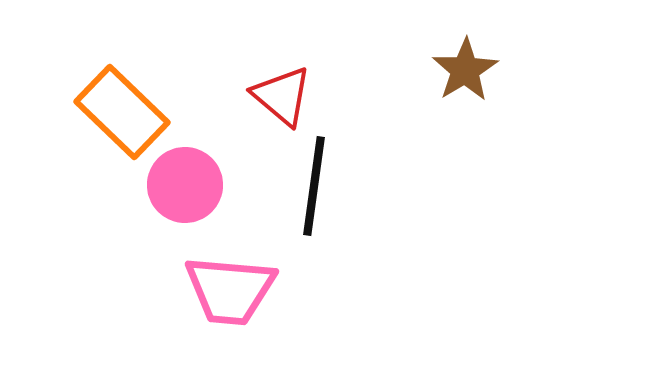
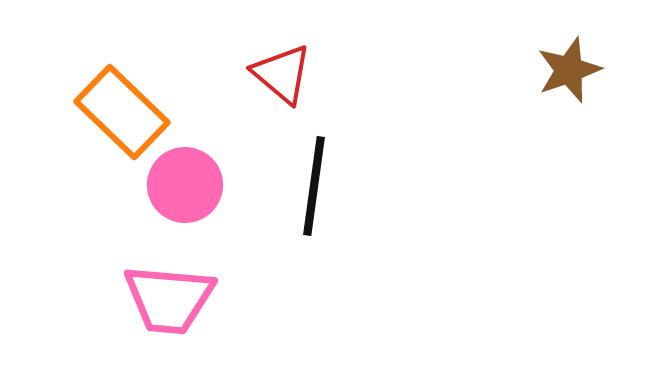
brown star: moved 104 px right; rotated 12 degrees clockwise
red triangle: moved 22 px up
pink trapezoid: moved 61 px left, 9 px down
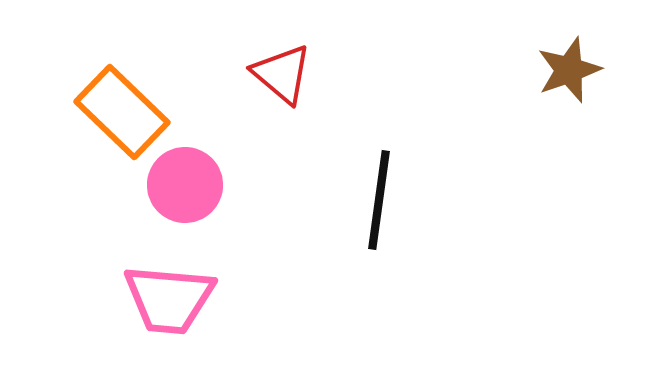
black line: moved 65 px right, 14 px down
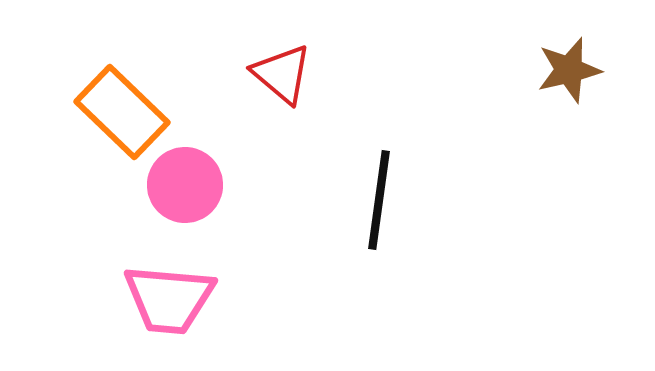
brown star: rotated 6 degrees clockwise
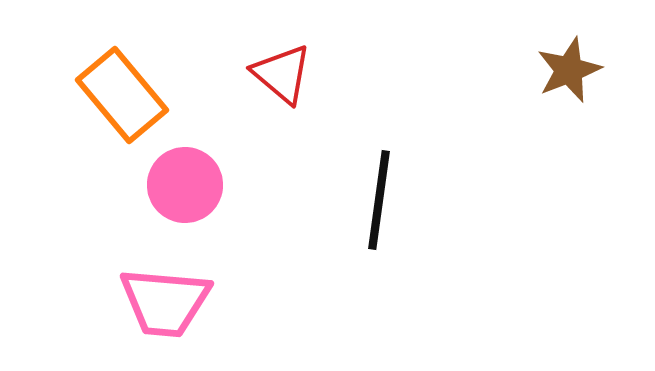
brown star: rotated 8 degrees counterclockwise
orange rectangle: moved 17 px up; rotated 6 degrees clockwise
pink trapezoid: moved 4 px left, 3 px down
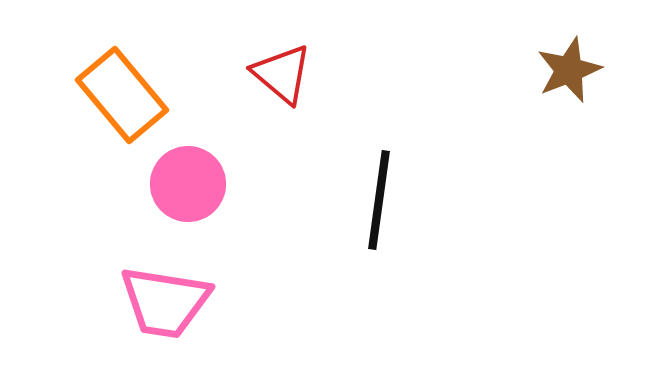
pink circle: moved 3 px right, 1 px up
pink trapezoid: rotated 4 degrees clockwise
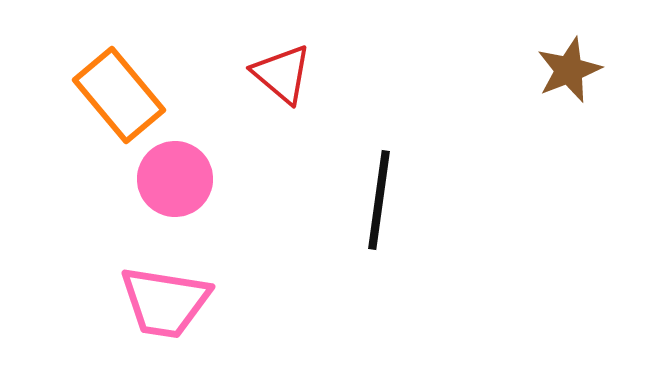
orange rectangle: moved 3 px left
pink circle: moved 13 px left, 5 px up
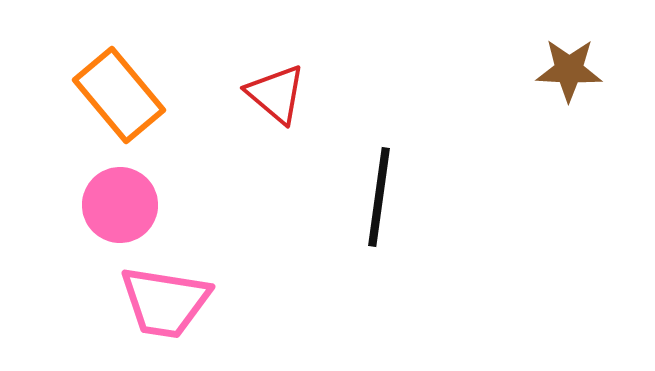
brown star: rotated 24 degrees clockwise
red triangle: moved 6 px left, 20 px down
pink circle: moved 55 px left, 26 px down
black line: moved 3 px up
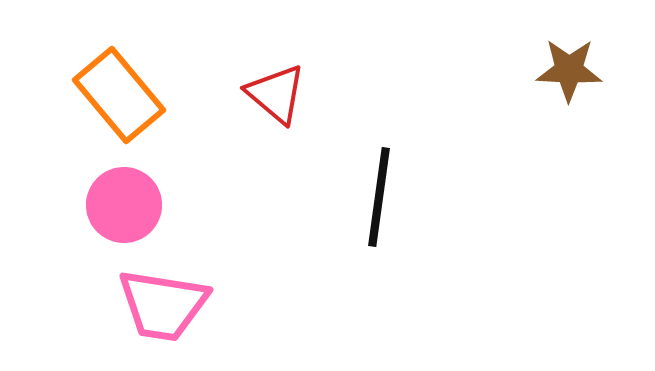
pink circle: moved 4 px right
pink trapezoid: moved 2 px left, 3 px down
